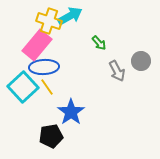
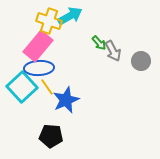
pink rectangle: moved 1 px right, 1 px down
blue ellipse: moved 5 px left, 1 px down
gray arrow: moved 4 px left, 20 px up
cyan square: moved 1 px left
blue star: moved 5 px left, 12 px up; rotated 12 degrees clockwise
black pentagon: rotated 15 degrees clockwise
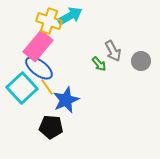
green arrow: moved 21 px down
blue ellipse: rotated 40 degrees clockwise
cyan square: moved 1 px down
black pentagon: moved 9 px up
